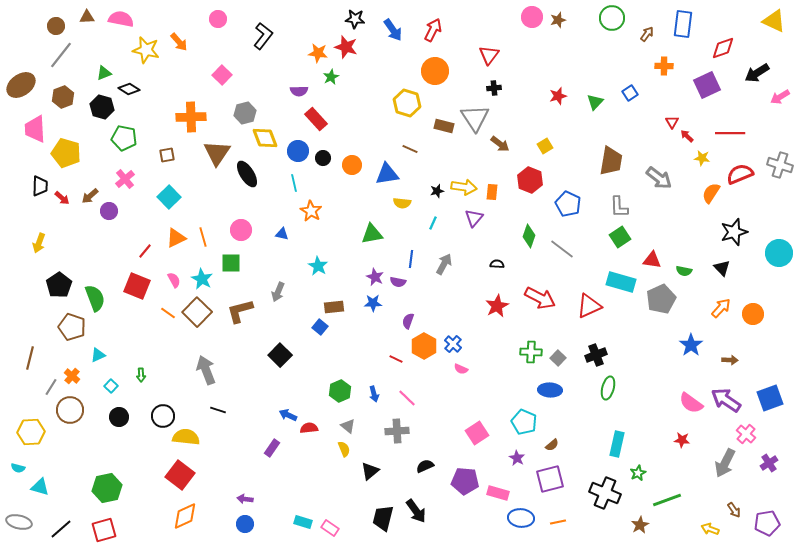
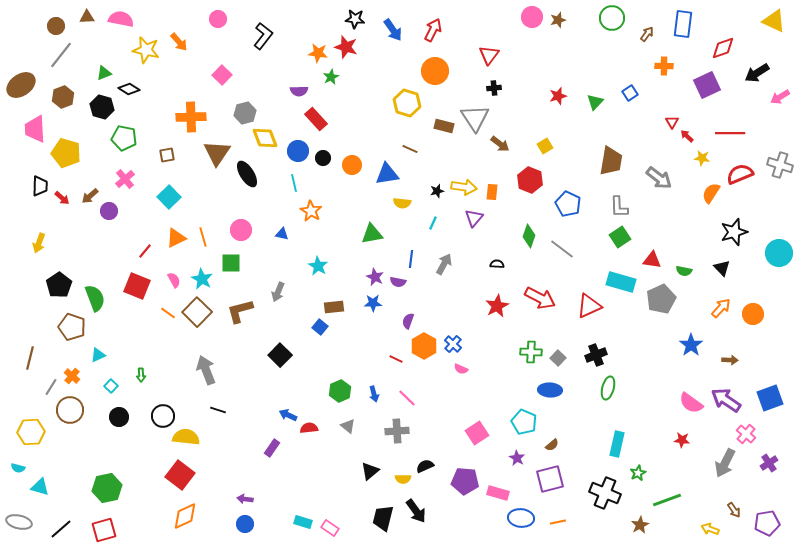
yellow semicircle at (344, 449): moved 59 px right, 30 px down; rotated 112 degrees clockwise
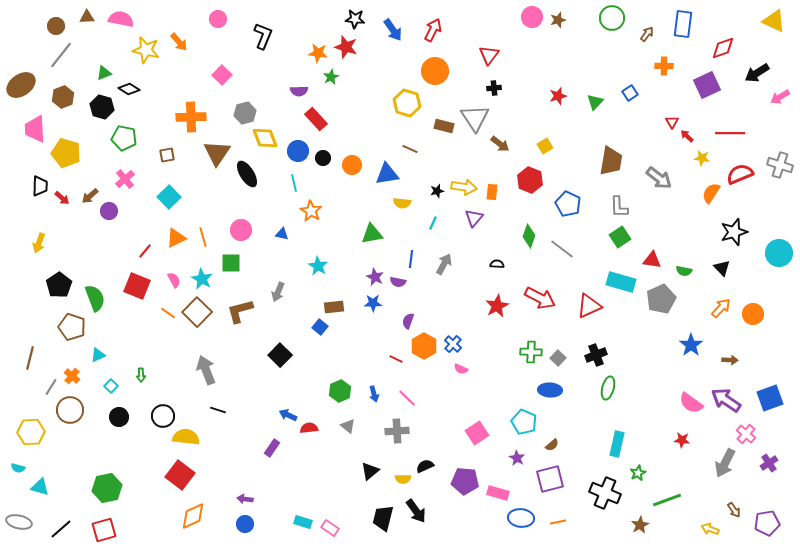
black L-shape at (263, 36): rotated 16 degrees counterclockwise
orange diamond at (185, 516): moved 8 px right
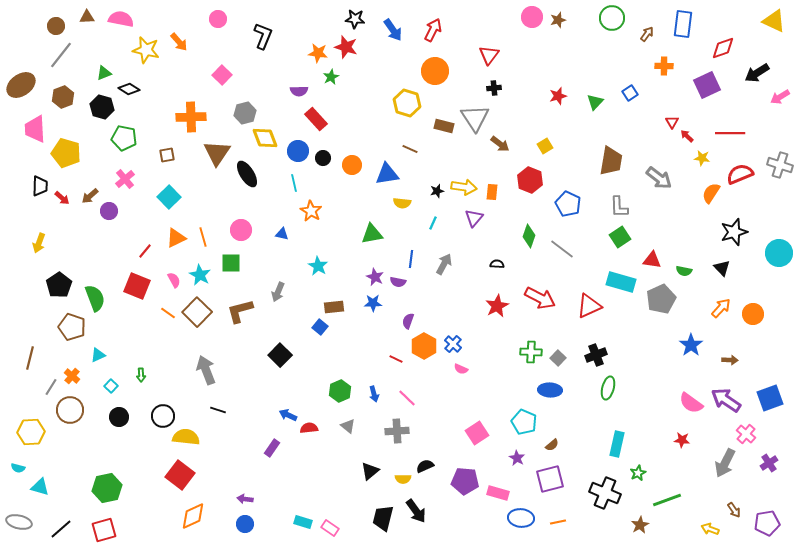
cyan star at (202, 279): moved 2 px left, 4 px up
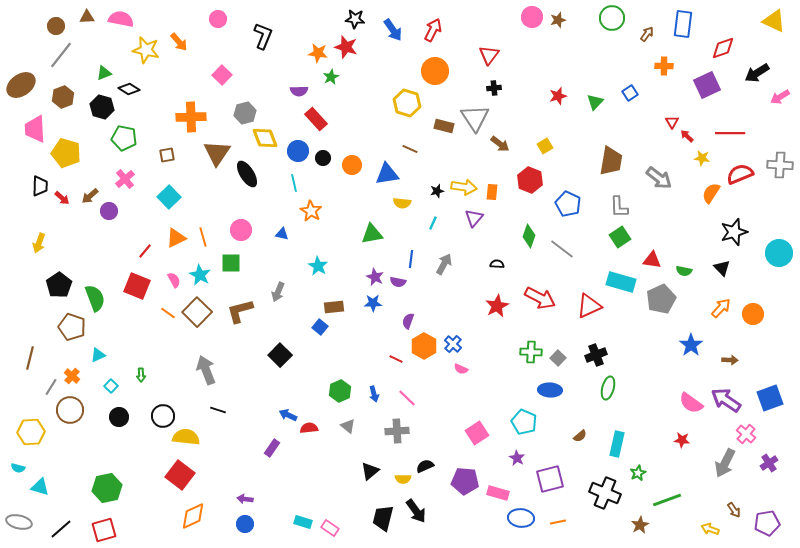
gray cross at (780, 165): rotated 15 degrees counterclockwise
brown semicircle at (552, 445): moved 28 px right, 9 px up
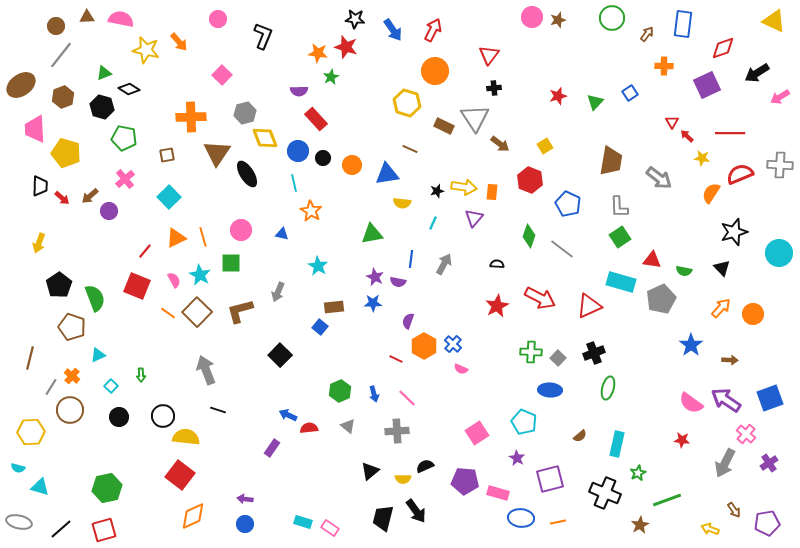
brown rectangle at (444, 126): rotated 12 degrees clockwise
black cross at (596, 355): moved 2 px left, 2 px up
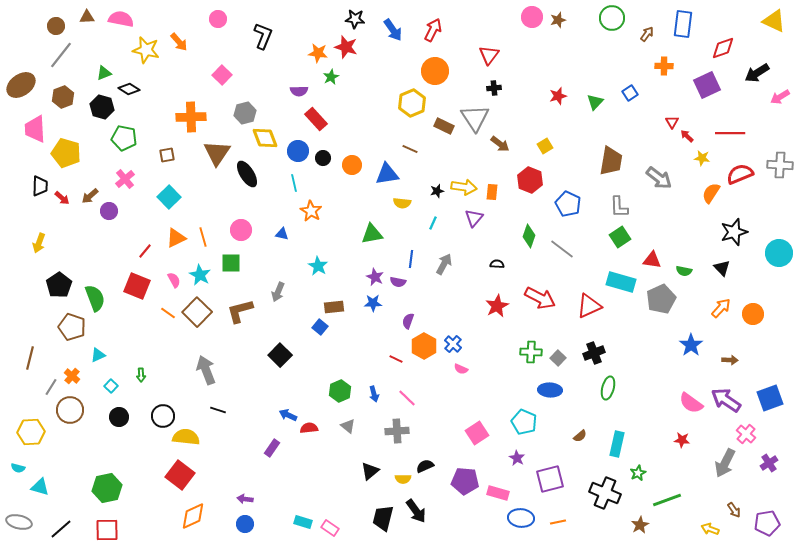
yellow hexagon at (407, 103): moved 5 px right; rotated 20 degrees clockwise
red square at (104, 530): moved 3 px right; rotated 15 degrees clockwise
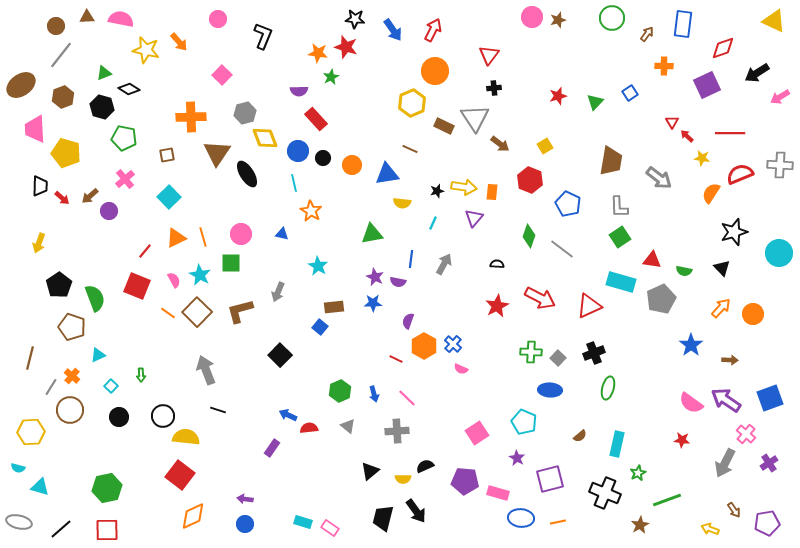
pink circle at (241, 230): moved 4 px down
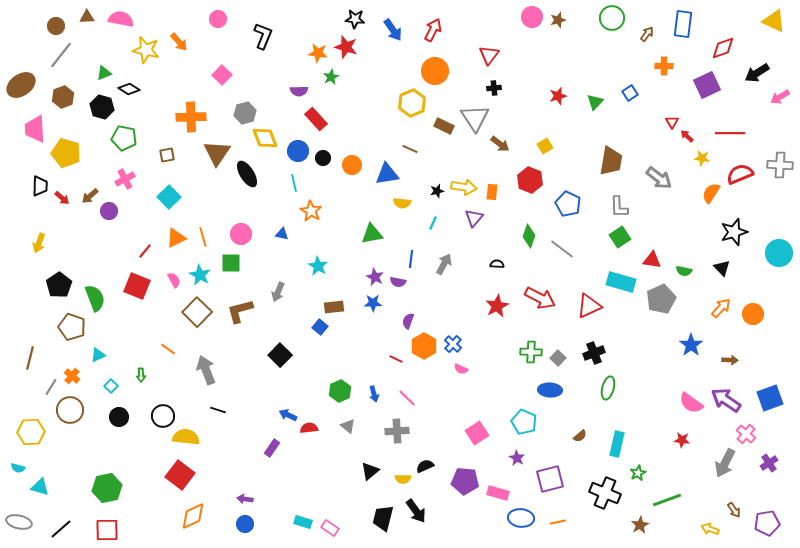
pink cross at (125, 179): rotated 12 degrees clockwise
orange line at (168, 313): moved 36 px down
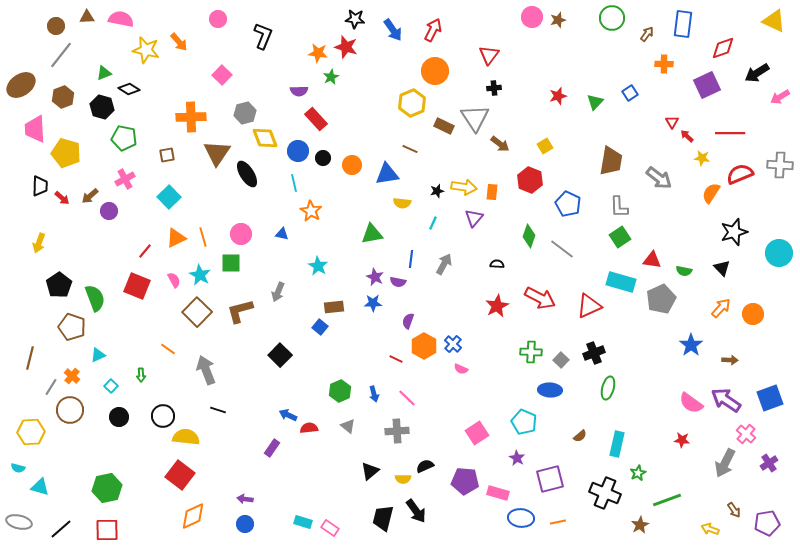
orange cross at (664, 66): moved 2 px up
gray square at (558, 358): moved 3 px right, 2 px down
